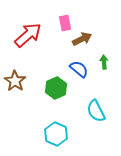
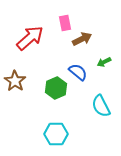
red arrow: moved 2 px right, 3 px down
green arrow: rotated 112 degrees counterclockwise
blue semicircle: moved 1 px left, 3 px down
cyan semicircle: moved 5 px right, 5 px up
cyan hexagon: rotated 25 degrees counterclockwise
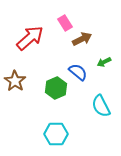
pink rectangle: rotated 21 degrees counterclockwise
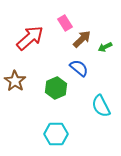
brown arrow: rotated 18 degrees counterclockwise
green arrow: moved 1 px right, 15 px up
blue semicircle: moved 1 px right, 4 px up
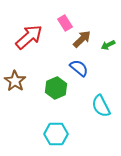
red arrow: moved 1 px left, 1 px up
green arrow: moved 3 px right, 2 px up
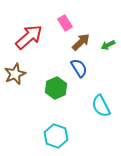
brown arrow: moved 1 px left, 3 px down
blue semicircle: rotated 18 degrees clockwise
brown star: moved 7 px up; rotated 15 degrees clockwise
cyan hexagon: moved 2 px down; rotated 20 degrees clockwise
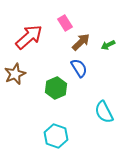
cyan semicircle: moved 3 px right, 6 px down
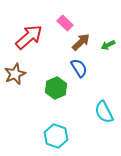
pink rectangle: rotated 14 degrees counterclockwise
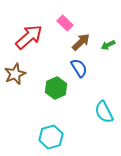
cyan hexagon: moved 5 px left, 1 px down; rotated 25 degrees clockwise
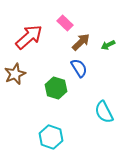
green hexagon: rotated 20 degrees counterclockwise
cyan hexagon: rotated 25 degrees counterclockwise
